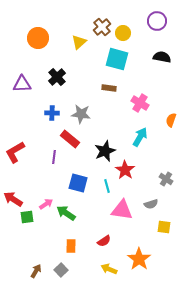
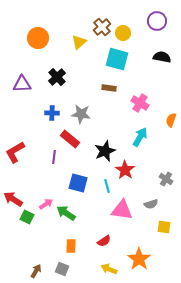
green square: rotated 32 degrees clockwise
gray square: moved 1 px right, 1 px up; rotated 24 degrees counterclockwise
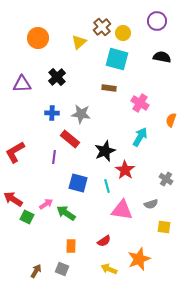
orange star: rotated 15 degrees clockwise
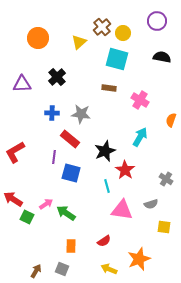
pink cross: moved 3 px up
blue square: moved 7 px left, 10 px up
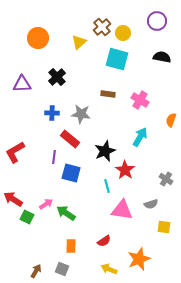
brown rectangle: moved 1 px left, 6 px down
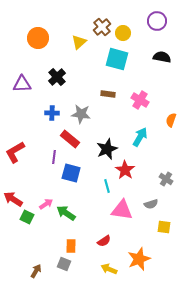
black star: moved 2 px right, 2 px up
gray square: moved 2 px right, 5 px up
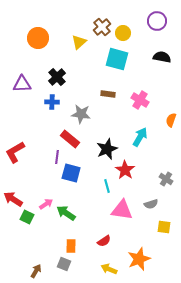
blue cross: moved 11 px up
purple line: moved 3 px right
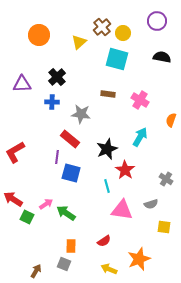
orange circle: moved 1 px right, 3 px up
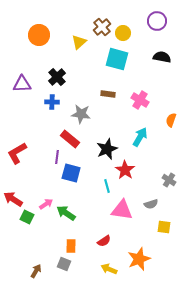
red L-shape: moved 2 px right, 1 px down
gray cross: moved 3 px right, 1 px down
